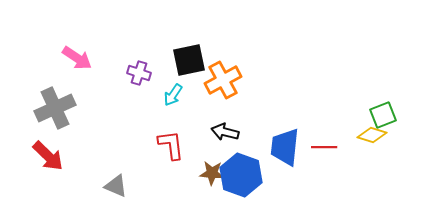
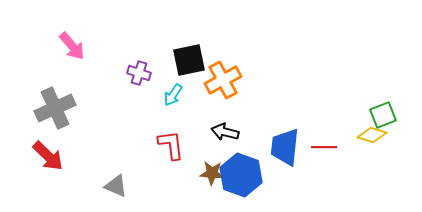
pink arrow: moved 5 px left, 12 px up; rotated 16 degrees clockwise
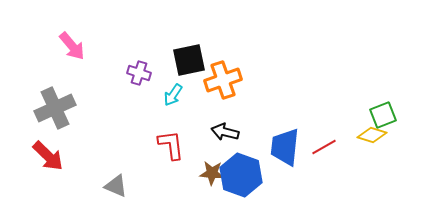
orange cross: rotated 9 degrees clockwise
red line: rotated 30 degrees counterclockwise
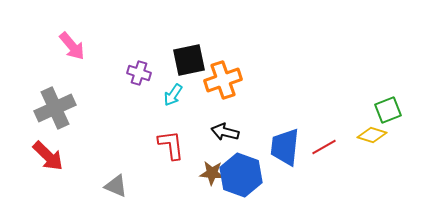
green square: moved 5 px right, 5 px up
